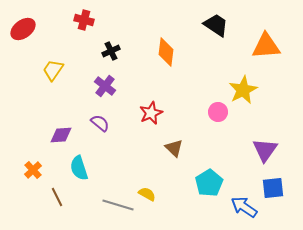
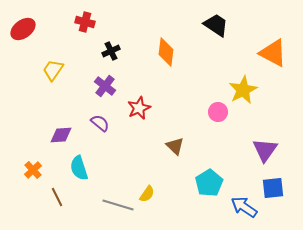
red cross: moved 1 px right, 2 px down
orange triangle: moved 7 px right, 7 px down; rotated 32 degrees clockwise
red star: moved 12 px left, 5 px up
brown triangle: moved 1 px right, 2 px up
yellow semicircle: rotated 96 degrees clockwise
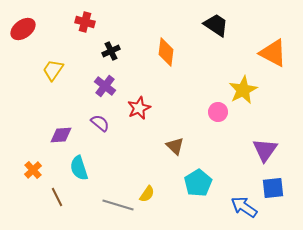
cyan pentagon: moved 11 px left
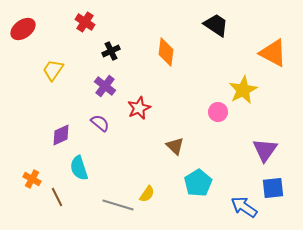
red cross: rotated 18 degrees clockwise
purple diamond: rotated 20 degrees counterclockwise
orange cross: moved 1 px left, 9 px down; rotated 18 degrees counterclockwise
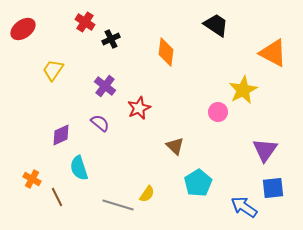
black cross: moved 12 px up
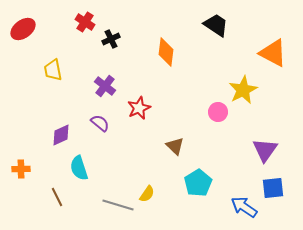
yellow trapezoid: rotated 45 degrees counterclockwise
orange cross: moved 11 px left, 10 px up; rotated 30 degrees counterclockwise
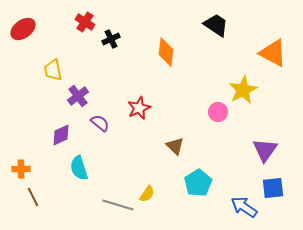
purple cross: moved 27 px left, 10 px down; rotated 15 degrees clockwise
brown line: moved 24 px left
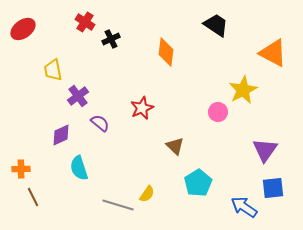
red star: moved 3 px right
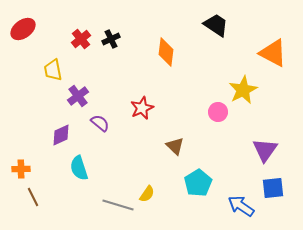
red cross: moved 4 px left, 17 px down; rotated 18 degrees clockwise
blue arrow: moved 3 px left, 1 px up
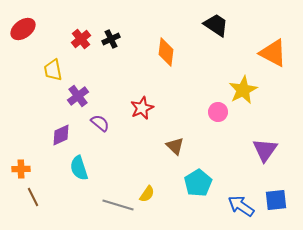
blue square: moved 3 px right, 12 px down
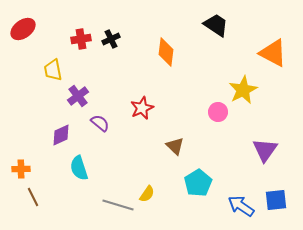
red cross: rotated 30 degrees clockwise
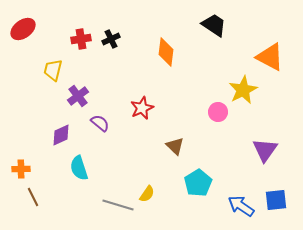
black trapezoid: moved 2 px left
orange triangle: moved 3 px left, 4 px down
yellow trapezoid: rotated 25 degrees clockwise
